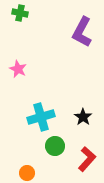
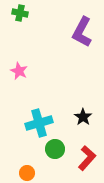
pink star: moved 1 px right, 2 px down
cyan cross: moved 2 px left, 6 px down
green circle: moved 3 px down
red L-shape: moved 1 px up
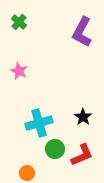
green cross: moved 1 px left, 9 px down; rotated 28 degrees clockwise
red L-shape: moved 5 px left, 3 px up; rotated 25 degrees clockwise
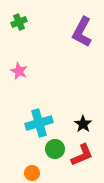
green cross: rotated 28 degrees clockwise
black star: moved 7 px down
orange circle: moved 5 px right
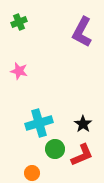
pink star: rotated 12 degrees counterclockwise
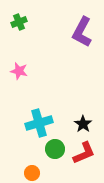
red L-shape: moved 2 px right, 2 px up
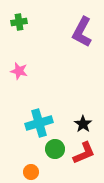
green cross: rotated 14 degrees clockwise
orange circle: moved 1 px left, 1 px up
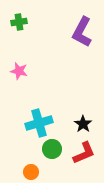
green circle: moved 3 px left
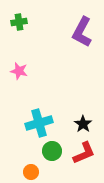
green circle: moved 2 px down
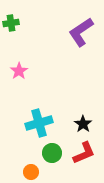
green cross: moved 8 px left, 1 px down
purple L-shape: moved 1 px left; rotated 28 degrees clockwise
pink star: rotated 24 degrees clockwise
green circle: moved 2 px down
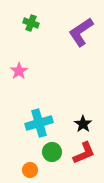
green cross: moved 20 px right; rotated 28 degrees clockwise
green circle: moved 1 px up
orange circle: moved 1 px left, 2 px up
